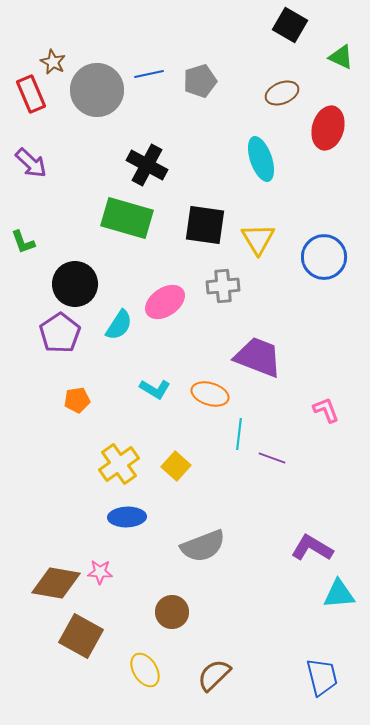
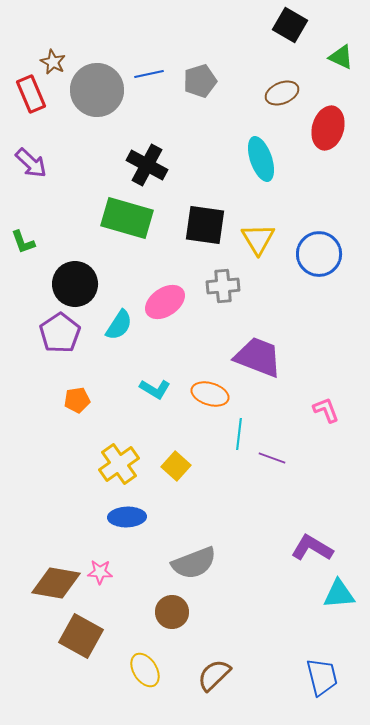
blue circle at (324, 257): moved 5 px left, 3 px up
gray semicircle at (203, 546): moved 9 px left, 17 px down
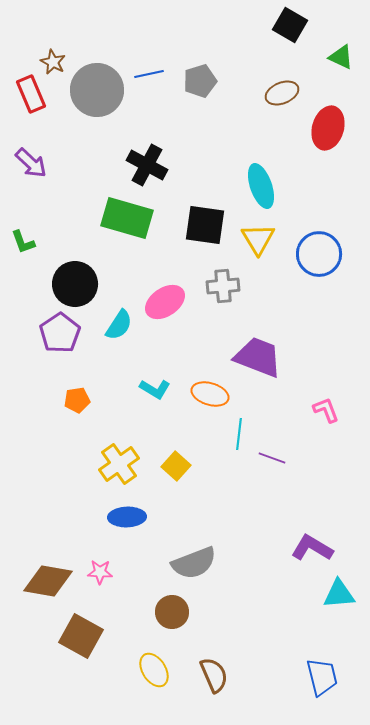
cyan ellipse at (261, 159): moved 27 px down
brown diamond at (56, 583): moved 8 px left, 2 px up
yellow ellipse at (145, 670): moved 9 px right
brown semicircle at (214, 675): rotated 111 degrees clockwise
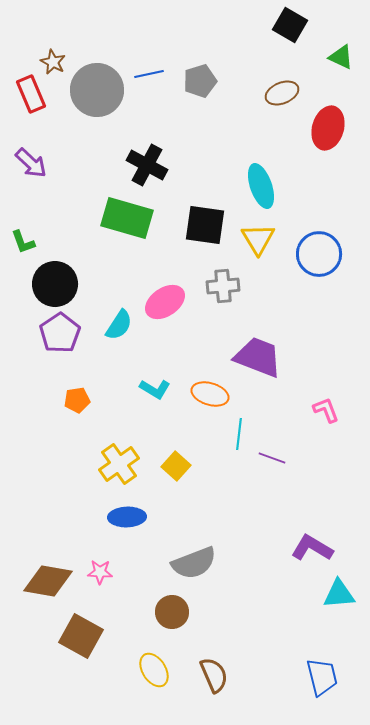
black circle at (75, 284): moved 20 px left
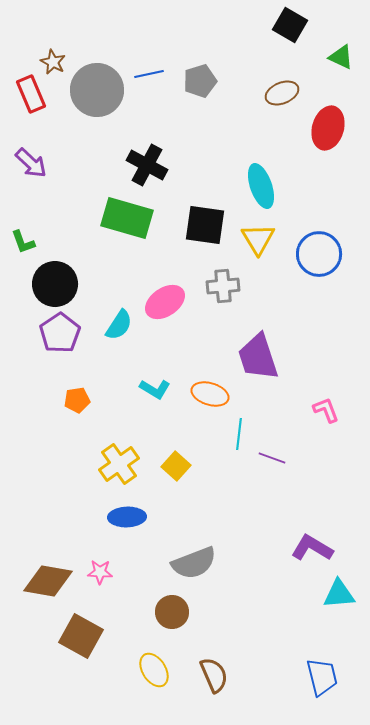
purple trapezoid at (258, 357): rotated 129 degrees counterclockwise
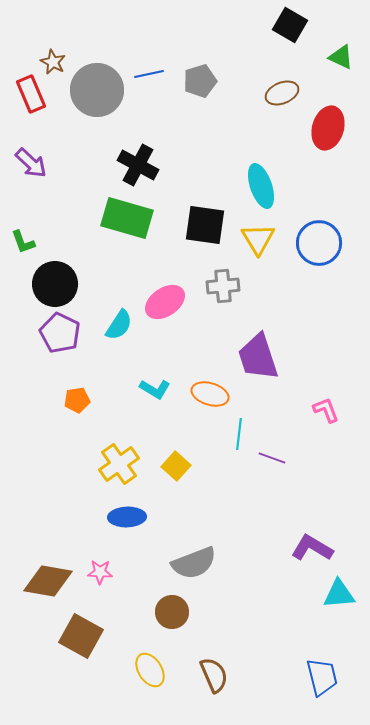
black cross at (147, 165): moved 9 px left
blue circle at (319, 254): moved 11 px up
purple pentagon at (60, 333): rotated 12 degrees counterclockwise
yellow ellipse at (154, 670): moved 4 px left
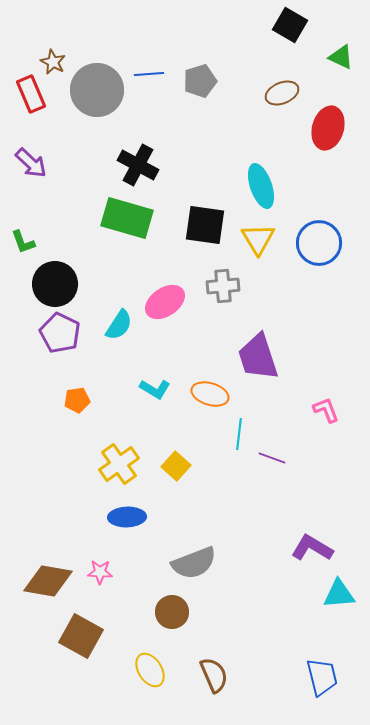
blue line at (149, 74): rotated 8 degrees clockwise
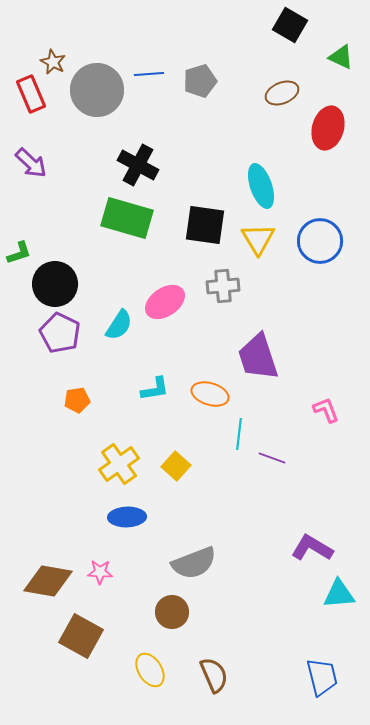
green L-shape at (23, 242): moved 4 px left, 11 px down; rotated 88 degrees counterclockwise
blue circle at (319, 243): moved 1 px right, 2 px up
cyan L-shape at (155, 389): rotated 40 degrees counterclockwise
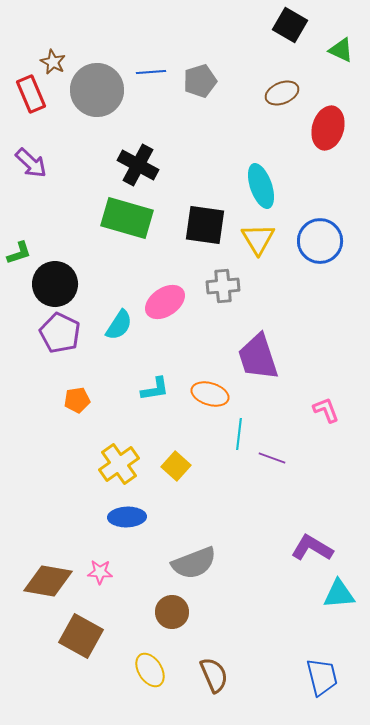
green triangle at (341, 57): moved 7 px up
blue line at (149, 74): moved 2 px right, 2 px up
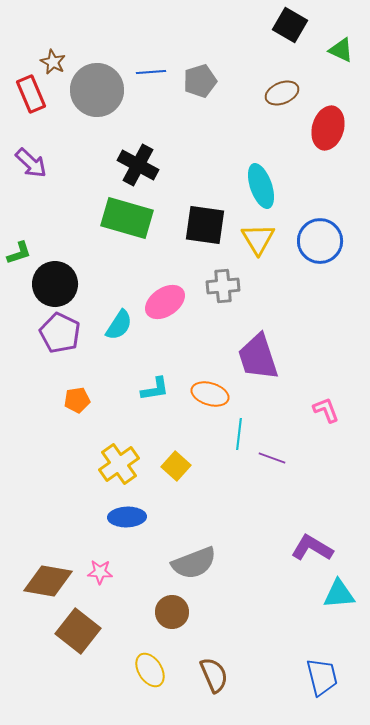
brown square at (81, 636): moved 3 px left, 5 px up; rotated 9 degrees clockwise
